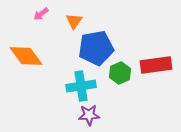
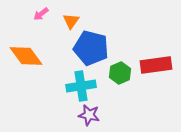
orange triangle: moved 3 px left
blue pentagon: moved 5 px left; rotated 24 degrees clockwise
purple star: rotated 15 degrees clockwise
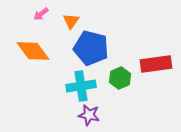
orange diamond: moved 7 px right, 5 px up
red rectangle: moved 1 px up
green hexagon: moved 5 px down
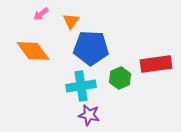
blue pentagon: rotated 12 degrees counterclockwise
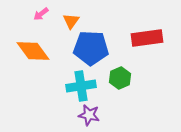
red rectangle: moved 9 px left, 26 px up
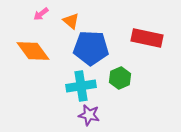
orange triangle: rotated 24 degrees counterclockwise
red rectangle: rotated 20 degrees clockwise
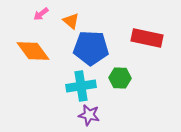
green hexagon: rotated 25 degrees clockwise
